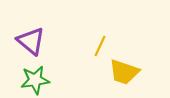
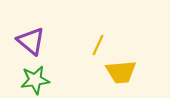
yellow line: moved 2 px left, 1 px up
yellow trapezoid: moved 3 px left; rotated 24 degrees counterclockwise
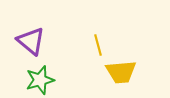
yellow line: rotated 40 degrees counterclockwise
green star: moved 5 px right; rotated 8 degrees counterclockwise
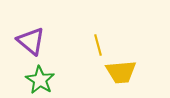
green star: rotated 24 degrees counterclockwise
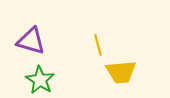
purple triangle: rotated 24 degrees counterclockwise
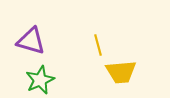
green star: rotated 16 degrees clockwise
